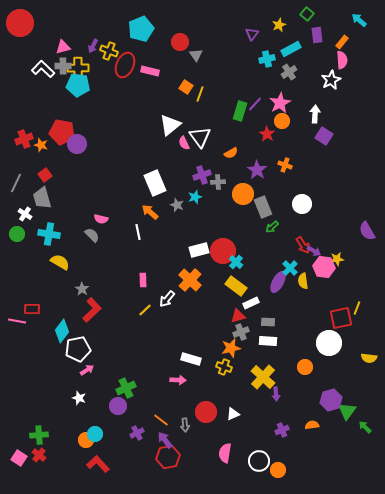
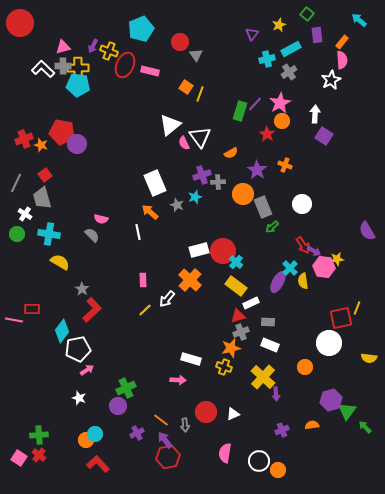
pink line at (17, 321): moved 3 px left, 1 px up
white rectangle at (268, 341): moved 2 px right, 4 px down; rotated 18 degrees clockwise
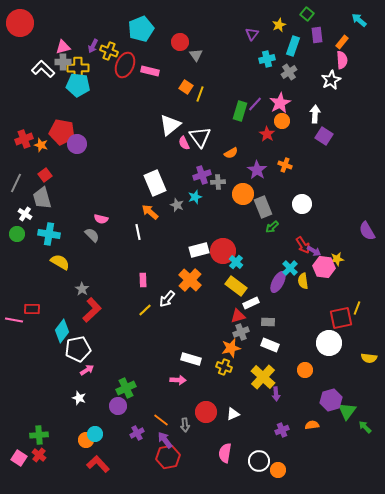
cyan rectangle at (291, 49): moved 2 px right, 3 px up; rotated 42 degrees counterclockwise
gray cross at (63, 66): moved 4 px up
orange circle at (305, 367): moved 3 px down
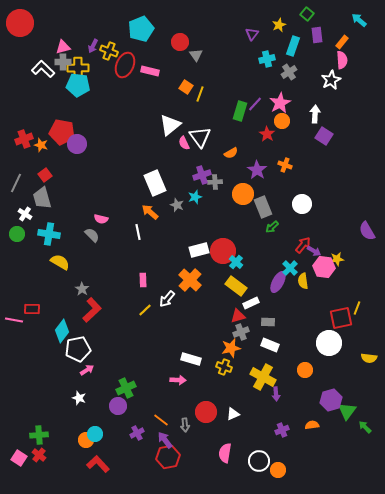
gray cross at (218, 182): moved 3 px left
red arrow at (303, 245): rotated 108 degrees counterclockwise
yellow cross at (263, 377): rotated 15 degrees counterclockwise
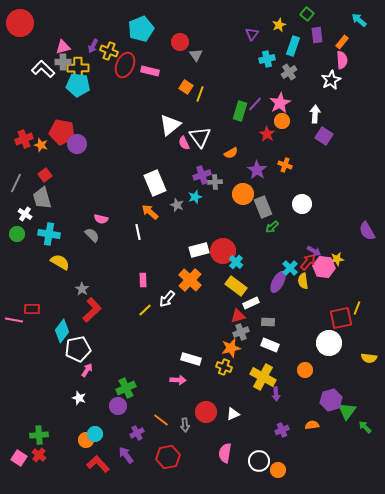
red arrow at (303, 245): moved 5 px right, 17 px down
pink arrow at (87, 370): rotated 24 degrees counterclockwise
purple arrow at (165, 440): moved 39 px left, 15 px down
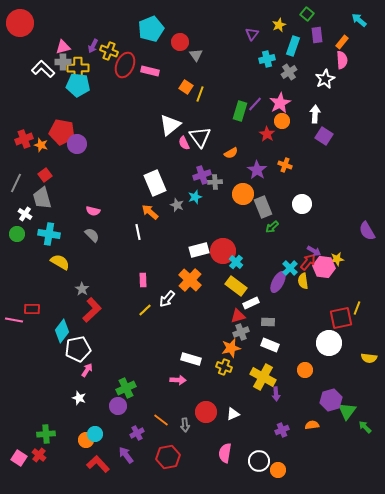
cyan pentagon at (141, 29): moved 10 px right
white star at (331, 80): moved 6 px left, 1 px up
pink semicircle at (101, 219): moved 8 px left, 8 px up
green cross at (39, 435): moved 7 px right, 1 px up
